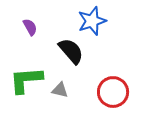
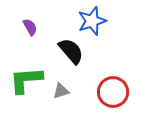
gray triangle: moved 1 px right, 1 px down; rotated 30 degrees counterclockwise
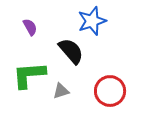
green L-shape: moved 3 px right, 5 px up
red circle: moved 3 px left, 1 px up
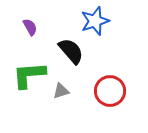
blue star: moved 3 px right
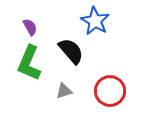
blue star: rotated 24 degrees counterclockwise
green L-shape: moved 12 px up; rotated 63 degrees counterclockwise
gray triangle: moved 3 px right
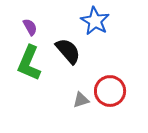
black semicircle: moved 3 px left
gray triangle: moved 17 px right, 9 px down
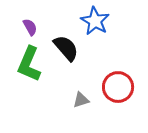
black semicircle: moved 2 px left, 3 px up
green L-shape: moved 1 px down
red circle: moved 8 px right, 4 px up
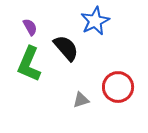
blue star: rotated 16 degrees clockwise
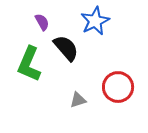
purple semicircle: moved 12 px right, 5 px up
gray triangle: moved 3 px left
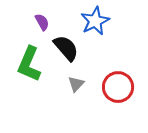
gray triangle: moved 2 px left, 16 px up; rotated 30 degrees counterclockwise
